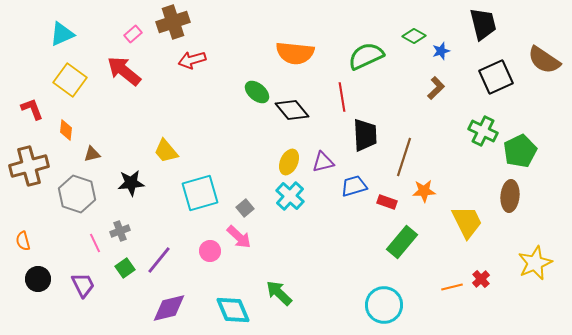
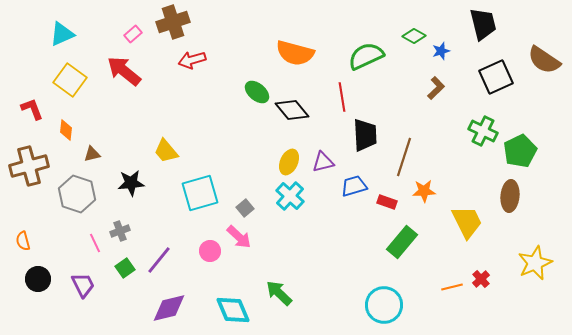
orange semicircle at (295, 53): rotated 9 degrees clockwise
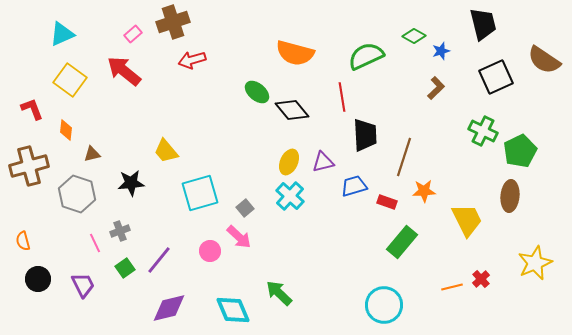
yellow trapezoid at (467, 222): moved 2 px up
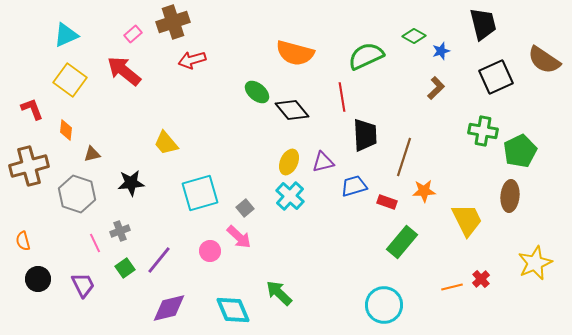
cyan triangle at (62, 34): moved 4 px right, 1 px down
green cross at (483, 131): rotated 16 degrees counterclockwise
yellow trapezoid at (166, 151): moved 8 px up
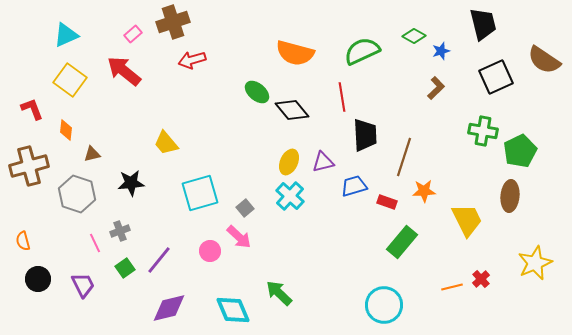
green semicircle at (366, 56): moved 4 px left, 5 px up
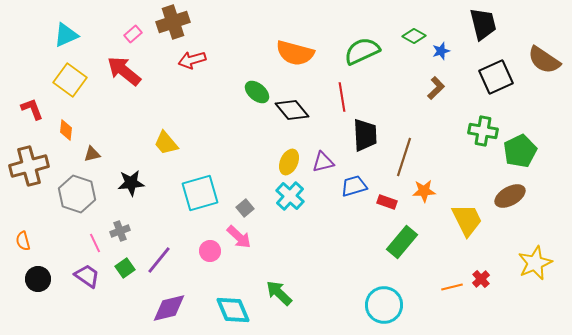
brown ellipse at (510, 196): rotated 56 degrees clockwise
purple trapezoid at (83, 285): moved 4 px right, 9 px up; rotated 28 degrees counterclockwise
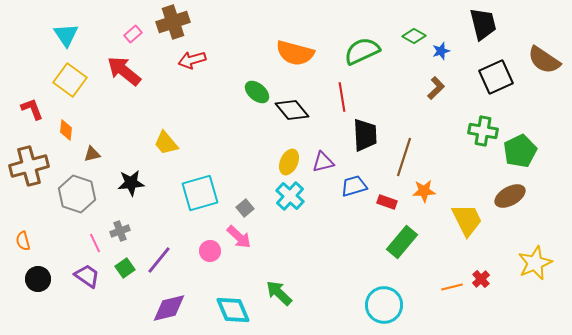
cyan triangle at (66, 35): rotated 40 degrees counterclockwise
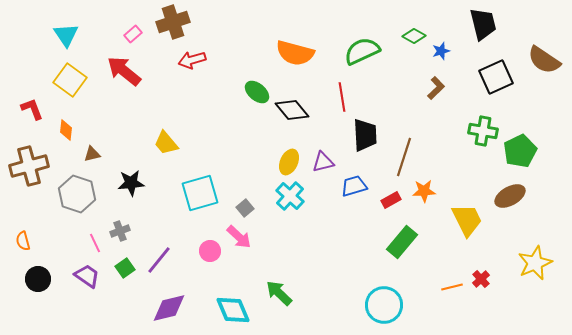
red rectangle at (387, 202): moved 4 px right, 2 px up; rotated 48 degrees counterclockwise
